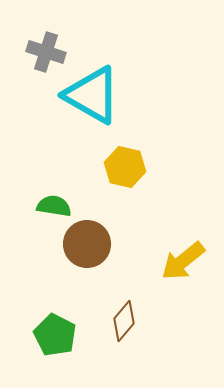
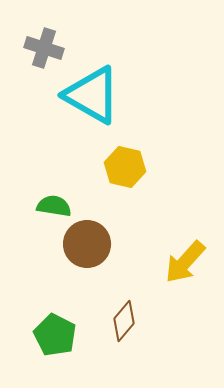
gray cross: moved 2 px left, 4 px up
yellow arrow: moved 2 px right, 1 px down; rotated 9 degrees counterclockwise
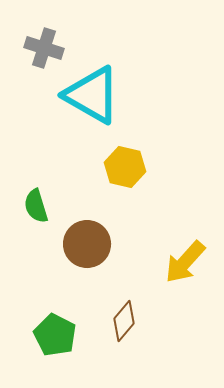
green semicircle: moved 18 px left; rotated 116 degrees counterclockwise
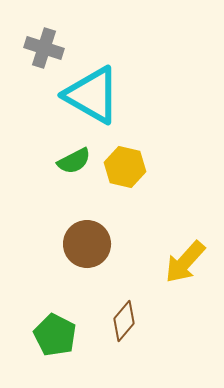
green semicircle: moved 38 px right, 45 px up; rotated 100 degrees counterclockwise
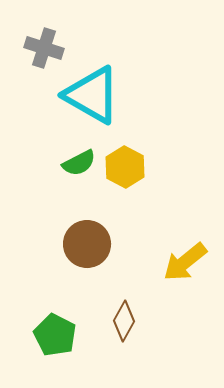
green semicircle: moved 5 px right, 2 px down
yellow hexagon: rotated 15 degrees clockwise
yellow arrow: rotated 9 degrees clockwise
brown diamond: rotated 12 degrees counterclockwise
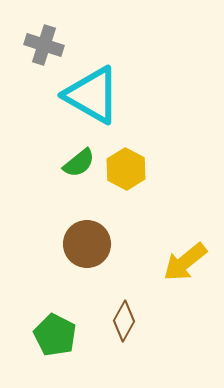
gray cross: moved 3 px up
green semicircle: rotated 12 degrees counterclockwise
yellow hexagon: moved 1 px right, 2 px down
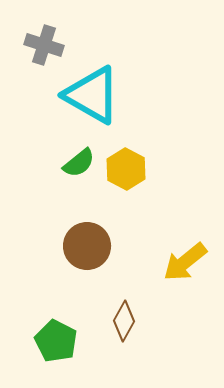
brown circle: moved 2 px down
green pentagon: moved 1 px right, 6 px down
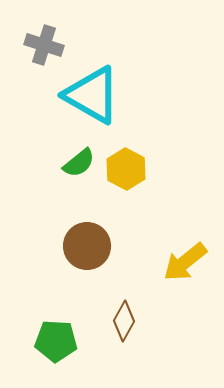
green pentagon: rotated 24 degrees counterclockwise
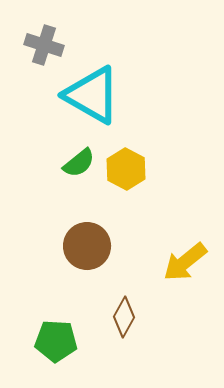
brown diamond: moved 4 px up
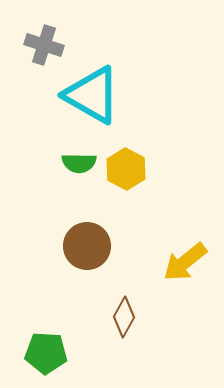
green semicircle: rotated 40 degrees clockwise
green pentagon: moved 10 px left, 12 px down
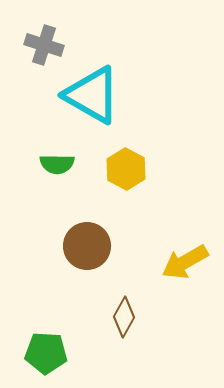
green semicircle: moved 22 px left, 1 px down
yellow arrow: rotated 9 degrees clockwise
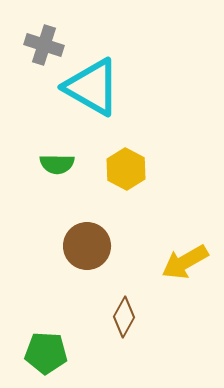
cyan triangle: moved 8 px up
